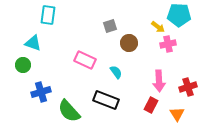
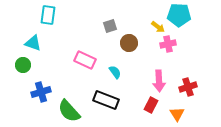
cyan semicircle: moved 1 px left
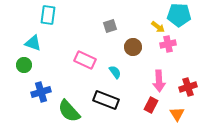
brown circle: moved 4 px right, 4 px down
green circle: moved 1 px right
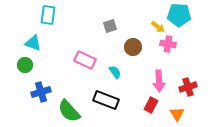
pink cross: rotated 21 degrees clockwise
green circle: moved 1 px right
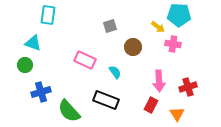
pink cross: moved 5 px right
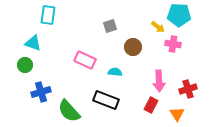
cyan semicircle: rotated 48 degrees counterclockwise
red cross: moved 2 px down
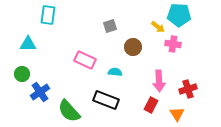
cyan triangle: moved 5 px left, 1 px down; rotated 18 degrees counterclockwise
green circle: moved 3 px left, 9 px down
blue cross: moved 1 px left; rotated 18 degrees counterclockwise
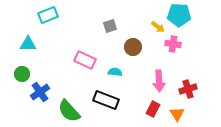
cyan rectangle: rotated 60 degrees clockwise
red rectangle: moved 2 px right, 4 px down
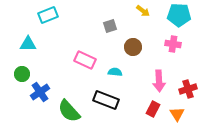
yellow arrow: moved 15 px left, 16 px up
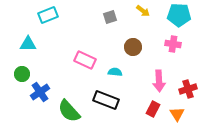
gray square: moved 9 px up
